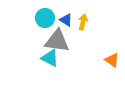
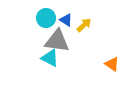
cyan circle: moved 1 px right
yellow arrow: moved 1 px right, 3 px down; rotated 35 degrees clockwise
orange triangle: moved 4 px down
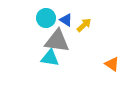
cyan triangle: rotated 18 degrees counterclockwise
